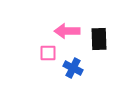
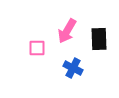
pink arrow: rotated 60 degrees counterclockwise
pink square: moved 11 px left, 5 px up
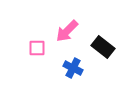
pink arrow: rotated 15 degrees clockwise
black rectangle: moved 4 px right, 8 px down; rotated 50 degrees counterclockwise
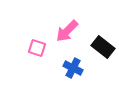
pink square: rotated 18 degrees clockwise
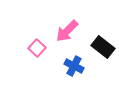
pink square: rotated 24 degrees clockwise
blue cross: moved 1 px right, 2 px up
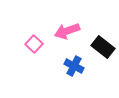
pink arrow: rotated 25 degrees clockwise
pink square: moved 3 px left, 4 px up
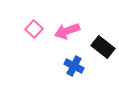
pink square: moved 15 px up
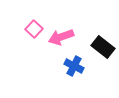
pink arrow: moved 6 px left, 6 px down
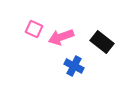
pink square: rotated 18 degrees counterclockwise
black rectangle: moved 1 px left, 5 px up
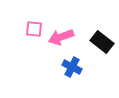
pink square: rotated 18 degrees counterclockwise
blue cross: moved 2 px left, 1 px down
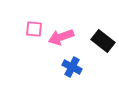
black rectangle: moved 1 px right, 1 px up
